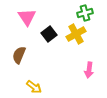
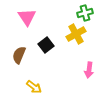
black square: moved 3 px left, 11 px down
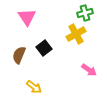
black square: moved 2 px left, 3 px down
pink arrow: rotated 63 degrees counterclockwise
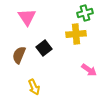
yellow cross: rotated 24 degrees clockwise
yellow arrow: rotated 28 degrees clockwise
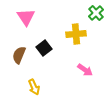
green cross: moved 11 px right; rotated 28 degrees counterclockwise
pink triangle: moved 1 px left
pink arrow: moved 4 px left
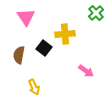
yellow cross: moved 11 px left
black square: rotated 14 degrees counterclockwise
brown semicircle: rotated 12 degrees counterclockwise
pink arrow: moved 1 px right, 1 px down
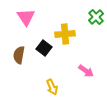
green cross: moved 4 px down
yellow arrow: moved 18 px right
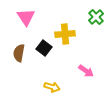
brown semicircle: moved 2 px up
yellow arrow: rotated 49 degrees counterclockwise
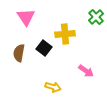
yellow arrow: moved 1 px right
